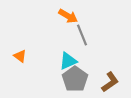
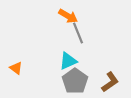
gray line: moved 4 px left, 2 px up
orange triangle: moved 4 px left, 12 px down
gray pentagon: moved 2 px down
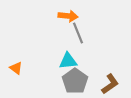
orange arrow: rotated 24 degrees counterclockwise
cyan triangle: rotated 18 degrees clockwise
brown L-shape: moved 2 px down
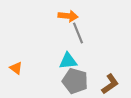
gray pentagon: rotated 20 degrees counterclockwise
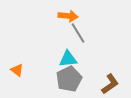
gray line: rotated 10 degrees counterclockwise
cyan triangle: moved 2 px up
orange triangle: moved 1 px right, 2 px down
gray pentagon: moved 6 px left, 2 px up; rotated 30 degrees clockwise
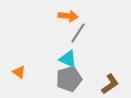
gray line: rotated 65 degrees clockwise
cyan triangle: rotated 30 degrees clockwise
orange triangle: moved 2 px right, 2 px down
gray pentagon: rotated 10 degrees clockwise
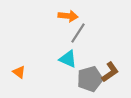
gray pentagon: moved 21 px right
brown L-shape: moved 12 px up
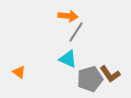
gray line: moved 2 px left, 1 px up
brown L-shape: moved 2 px down; rotated 90 degrees clockwise
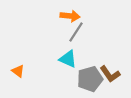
orange arrow: moved 2 px right
orange triangle: moved 1 px left, 1 px up
